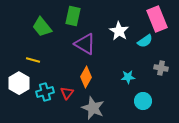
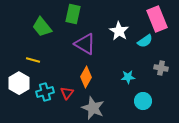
green rectangle: moved 2 px up
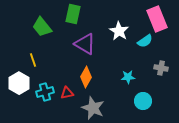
yellow line: rotated 56 degrees clockwise
red triangle: rotated 40 degrees clockwise
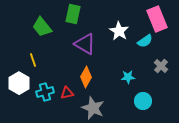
gray cross: moved 2 px up; rotated 32 degrees clockwise
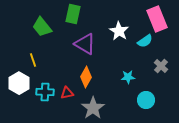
cyan cross: rotated 18 degrees clockwise
cyan circle: moved 3 px right, 1 px up
gray star: rotated 15 degrees clockwise
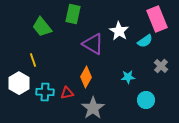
purple triangle: moved 8 px right
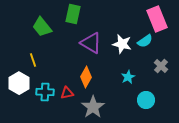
white star: moved 3 px right, 13 px down; rotated 18 degrees counterclockwise
purple triangle: moved 2 px left, 1 px up
cyan star: rotated 24 degrees counterclockwise
gray star: moved 1 px up
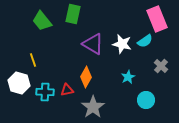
green trapezoid: moved 6 px up
purple triangle: moved 2 px right, 1 px down
white hexagon: rotated 15 degrees counterclockwise
red triangle: moved 3 px up
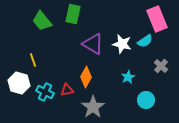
cyan cross: rotated 24 degrees clockwise
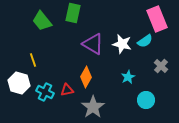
green rectangle: moved 1 px up
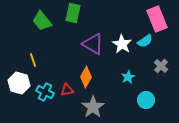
white star: rotated 18 degrees clockwise
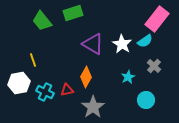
green rectangle: rotated 60 degrees clockwise
pink rectangle: rotated 60 degrees clockwise
gray cross: moved 7 px left
white hexagon: rotated 25 degrees counterclockwise
